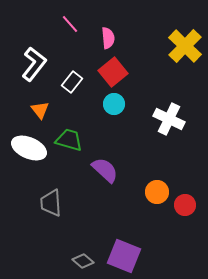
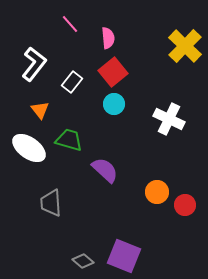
white ellipse: rotated 12 degrees clockwise
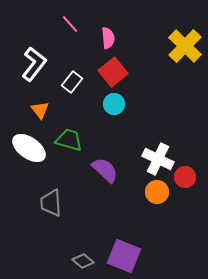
white cross: moved 11 px left, 40 px down
red circle: moved 28 px up
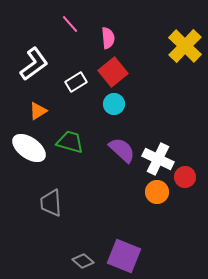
white L-shape: rotated 16 degrees clockwise
white rectangle: moved 4 px right; rotated 20 degrees clockwise
orange triangle: moved 2 px left, 1 px down; rotated 36 degrees clockwise
green trapezoid: moved 1 px right, 2 px down
purple semicircle: moved 17 px right, 20 px up
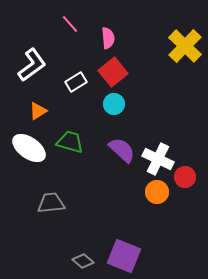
white L-shape: moved 2 px left, 1 px down
gray trapezoid: rotated 88 degrees clockwise
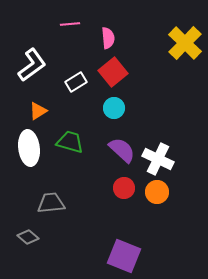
pink line: rotated 54 degrees counterclockwise
yellow cross: moved 3 px up
cyan circle: moved 4 px down
white ellipse: rotated 48 degrees clockwise
red circle: moved 61 px left, 11 px down
gray diamond: moved 55 px left, 24 px up
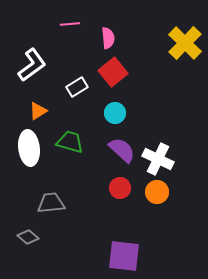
white rectangle: moved 1 px right, 5 px down
cyan circle: moved 1 px right, 5 px down
red circle: moved 4 px left
purple square: rotated 16 degrees counterclockwise
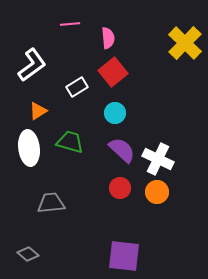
gray diamond: moved 17 px down
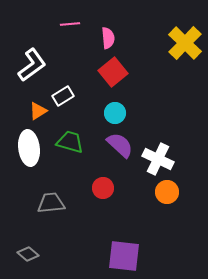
white rectangle: moved 14 px left, 9 px down
purple semicircle: moved 2 px left, 5 px up
red circle: moved 17 px left
orange circle: moved 10 px right
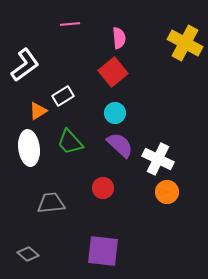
pink semicircle: moved 11 px right
yellow cross: rotated 16 degrees counterclockwise
white L-shape: moved 7 px left
green trapezoid: rotated 148 degrees counterclockwise
purple square: moved 21 px left, 5 px up
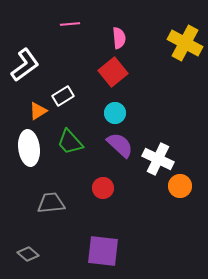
orange circle: moved 13 px right, 6 px up
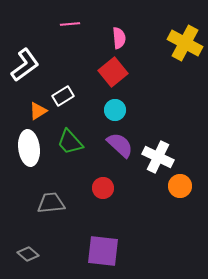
cyan circle: moved 3 px up
white cross: moved 2 px up
